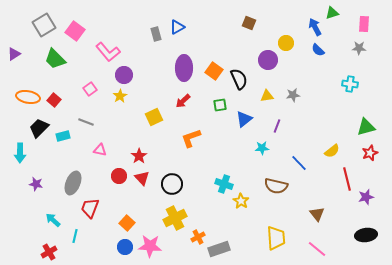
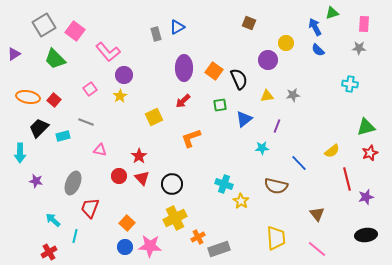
purple star at (36, 184): moved 3 px up
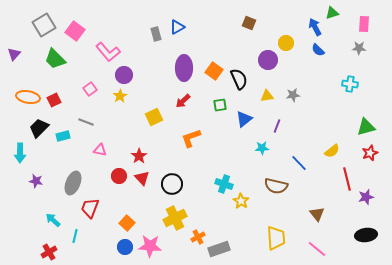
purple triangle at (14, 54): rotated 16 degrees counterclockwise
red square at (54, 100): rotated 24 degrees clockwise
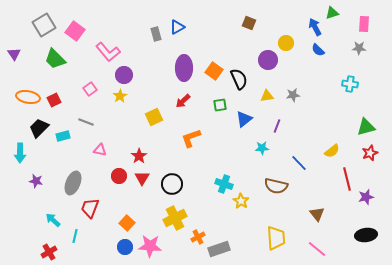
purple triangle at (14, 54): rotated 16 degrees counterclockwise
red triangle at (142, 178): rotated 14 degrees clockwise
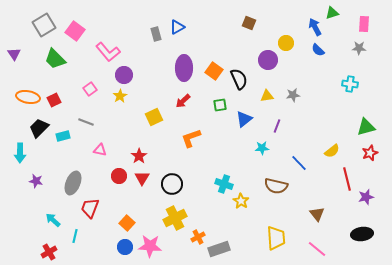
black ellipse at (366, 235): moved 4 px left, 1 px up
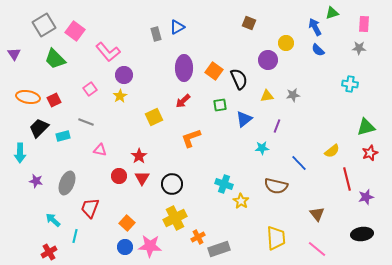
gray ellipse at (73, 183): moved 6 px left
